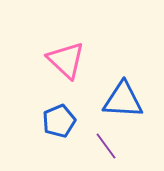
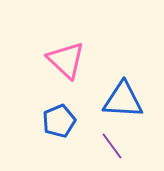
purple line: moved 6 px right
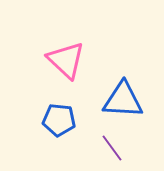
blue pentagon: moved 1 px up; rotated 28 degrees clockwise
purple line: moved 2 px down
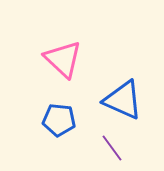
pink triangle: moved 3 px left, 1 px up
blue triangle: rotated 21 degrees clockwise
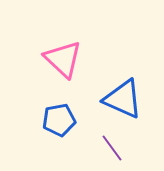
blue triangle: moved 1 px up
blue pentagon: rotated 16 degrees counterclockwise
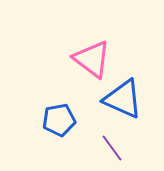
pink triangle: moved 29 px right; rotated 6 degrees counterclockwise
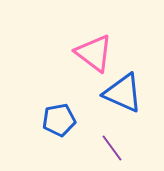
pink triangle: moved 2 px right, 6 px up
blue triangle: moved 6 px up
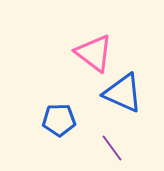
blue pentagon: rotated 8 degrees clockwise
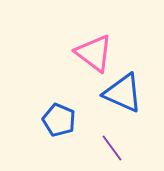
blue pentagon: rotated 24 degrees clockwise
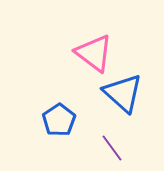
blue triangle: rotated 18 degrees clockwise
blue pentagon: rotated 16 degrees clockwise
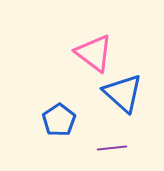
purple line: rotated 60 degrees counterclockwise
